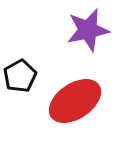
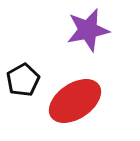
black pentagon: moved 3 px right, 4 px down
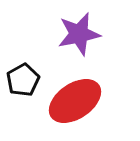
purple star: moved 9 px left, 4 px down
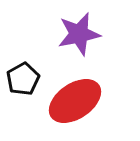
black pentagon: moved 1 px up
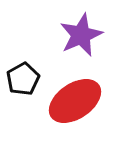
purple star: moved 2 px right, 1 px down; rotated 12 degrees counterclockwise
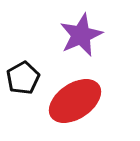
black pentagon: moved 1 px up
